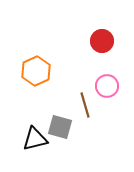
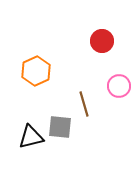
pink circle: moved 12 px right
brown line: moved 1 px left, 1 px up
gray square: rotated 10 degrees counterclockwise
black triangle: moved 4 px left, 2 px up
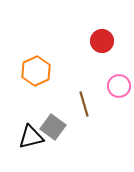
gray square: moved 7 px left; rotated 30 degrees clockwise
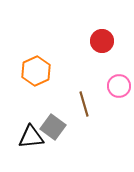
black triangle: rotated 8 degrees clockwise
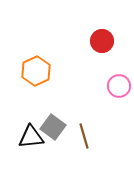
brown line: moved 32 px down
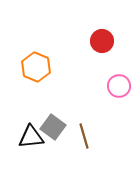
orange hexagon: moved 4 px up; rotated 12 degrees counterclockwise
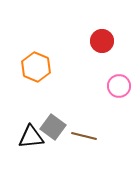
brown line: rotated 60 degrees counterclockwise
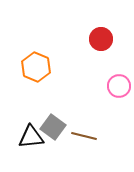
red circle: moved 1 px left, 2 px up
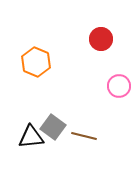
orange hexagon: moved 5 px up
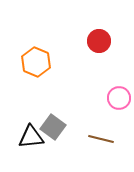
red circle: moved 2 px left, 2 px down
pink circle: moved 12 px down
brown line: moved 17 px right, 3 px down
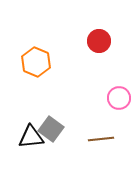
gray square: moved 2 px left, 2 px down
brown line: rotated 20 degrees counterclockwise
